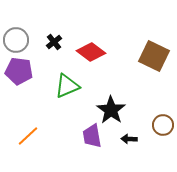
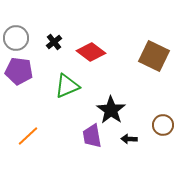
gray circle: moved 2 px up
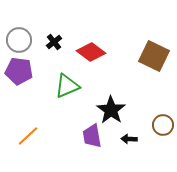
gray circle: moved 3 px right, 2 px down
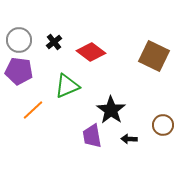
orange line: moved 5 px right, 26 px up
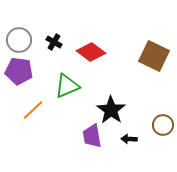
black cross: rotated 21 degrees counterclockwise
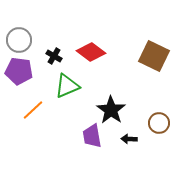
black cross: moved 14 px down
brown circle: moved 4 px left, 2 px up
